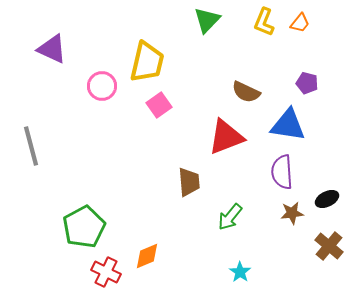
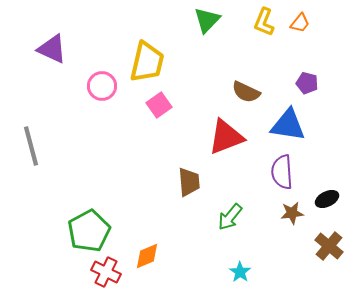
green pentagon: moved 5 px right, 4 px down
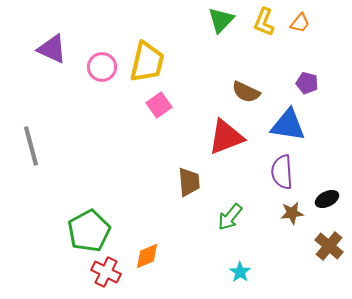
green triangle: moved 14 px right
pink circle: moved 19 px up
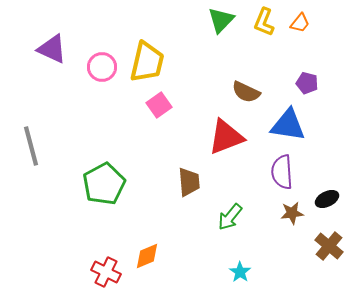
green pentagon: moved 15 px right, 47 px up
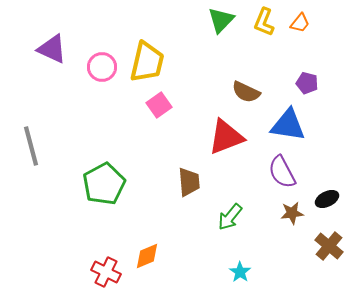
purple semicircle: rotated 24 degrees counterclockwise
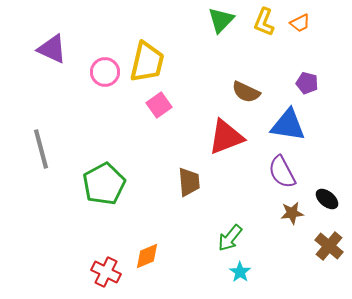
orange trapezoid: rotated 25 degrees clockwise
pink circle: moved 3 px right, 5 px down
gray line: moved 10 px right, 3 px down
black ellipse: rotated 65 degrees clockwise
green arrow: moved 21 px down
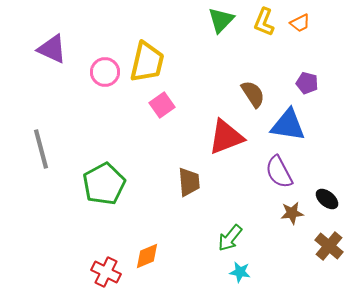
brown semicircle: moved 7 px right, 2 px down; rotated 148 degrees counterclockwise
pink square: moved 3 px right
purple semicircle: moved 3 px left
cyan star: rotated 25 degrees counterclockwise
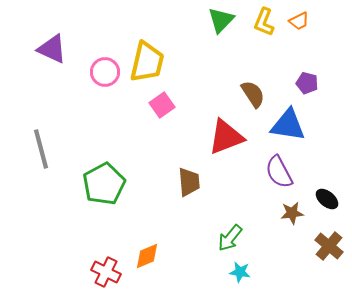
orange trapezoid: moved 1 px left, 2 px up
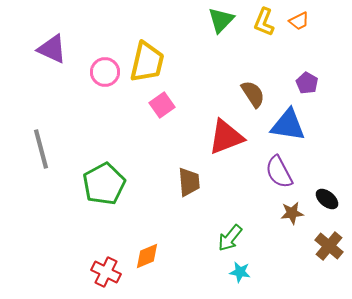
purple pentagon: rotated 15 degrees clockwise
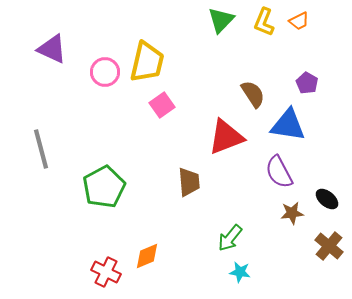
green pentagon: moved 3 px down
